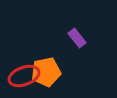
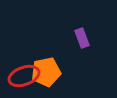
purple rectangle: moved 5 px right; rotated 18 degrees clockwise
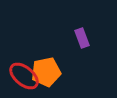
red ellipse: rotated 60 degrees clockwise
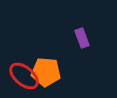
orange pentagon: rotated 16 degrees clockwise
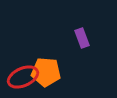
red ellipse: moved 1 px left, 1 px down; rotated 64 degrees counterclockwise
